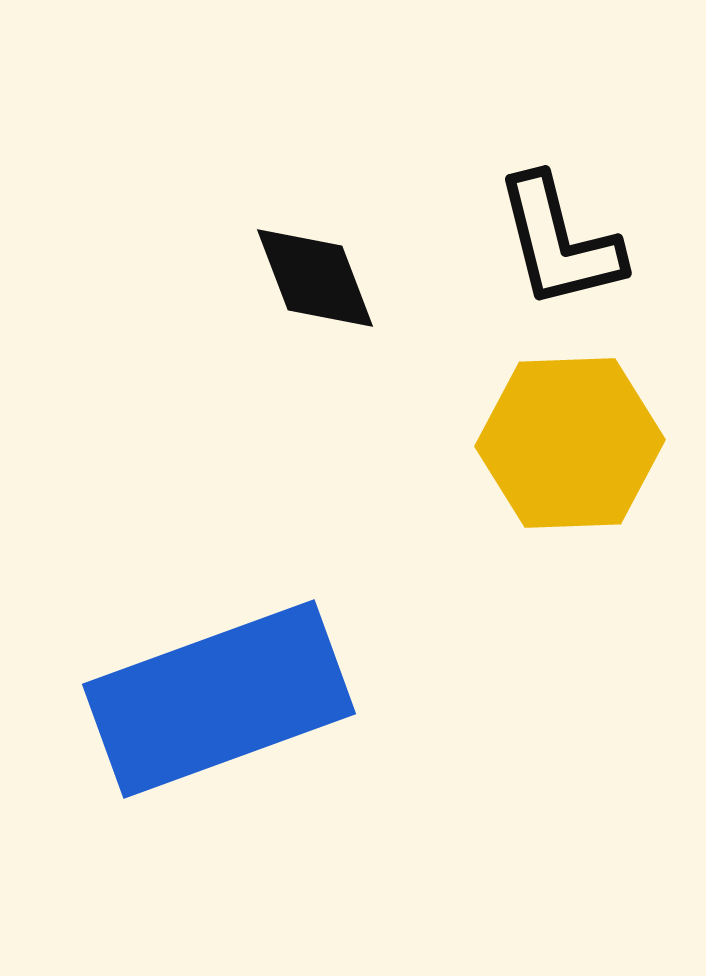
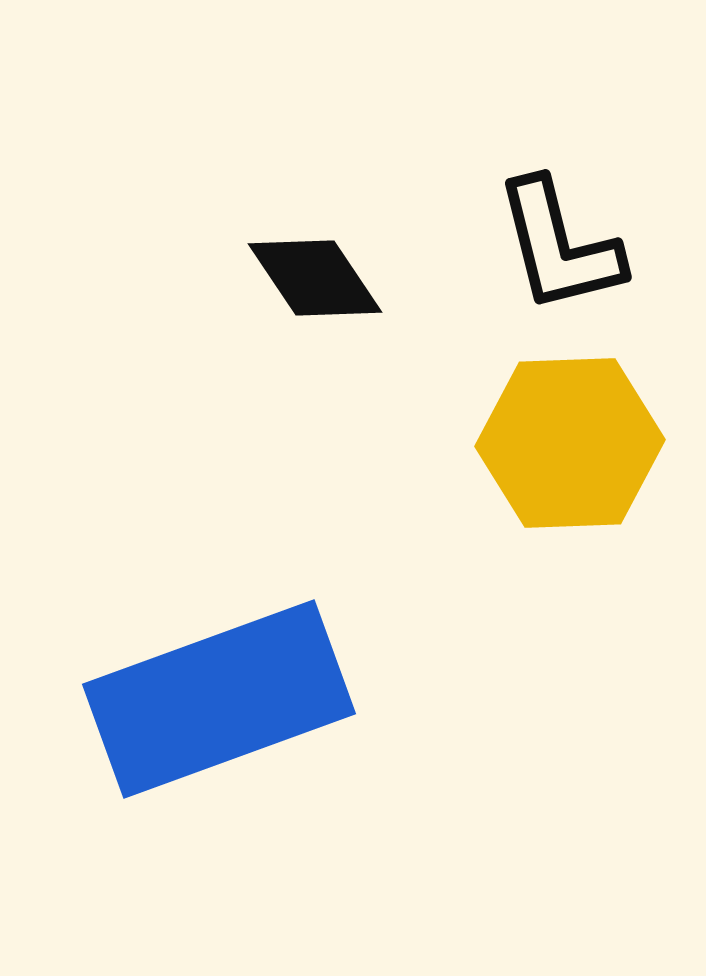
black L-shape: moved 4 px down
black diamond: rotated 13 degrees counterclockwise
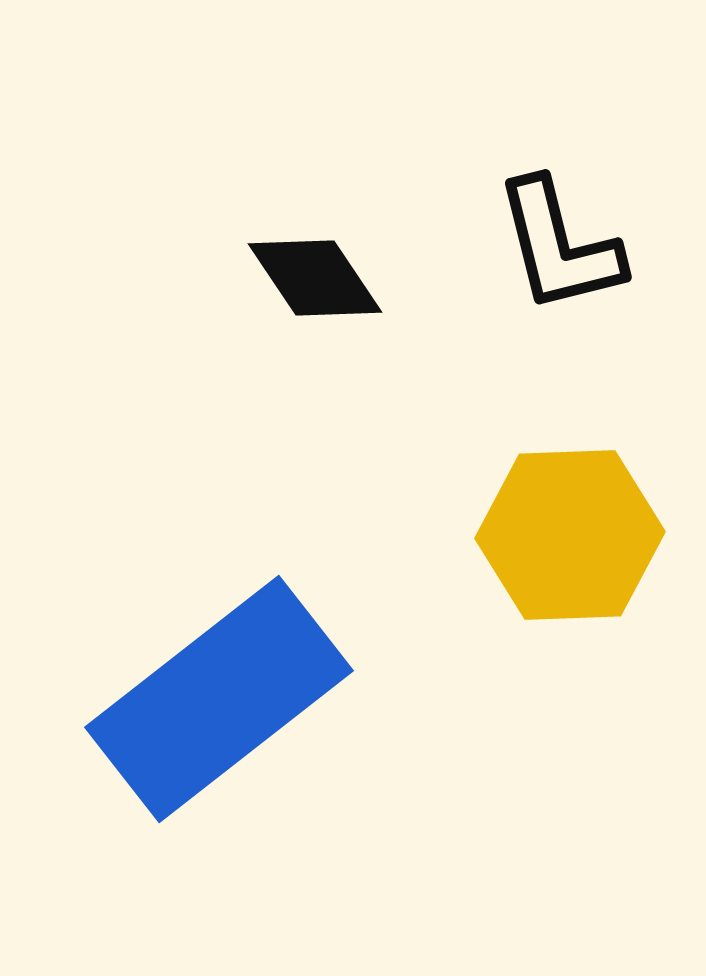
yellow hexagon: moved 92 px down
blue rectangle: rotated 18 degrees counterclockwise
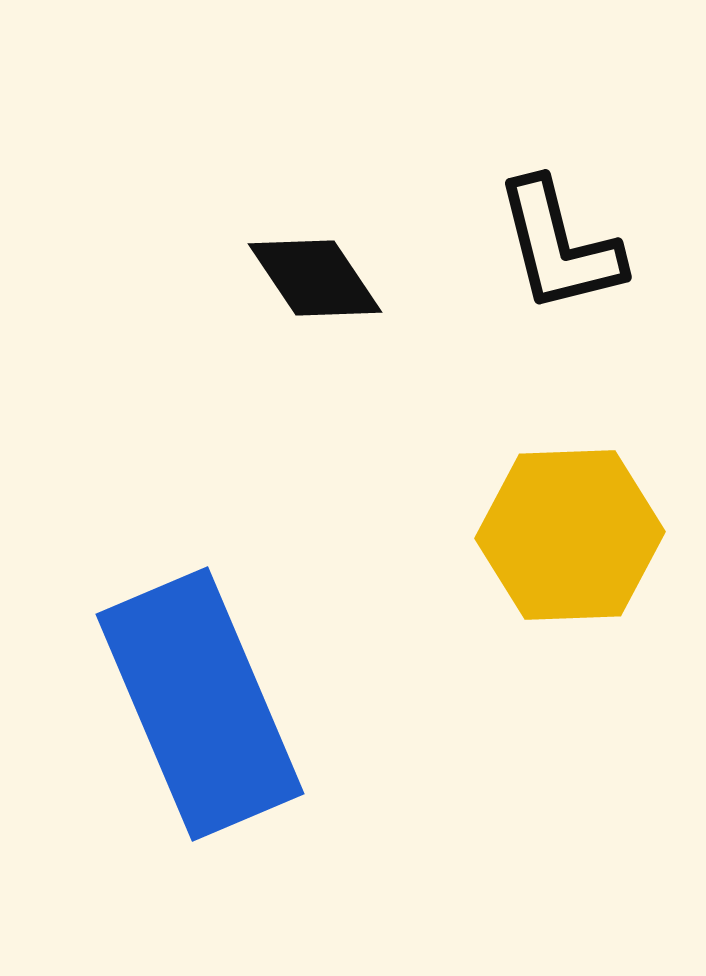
blue rectangle: moved 19 px left, 5 px down; rotated 75 degrees counterclockwise
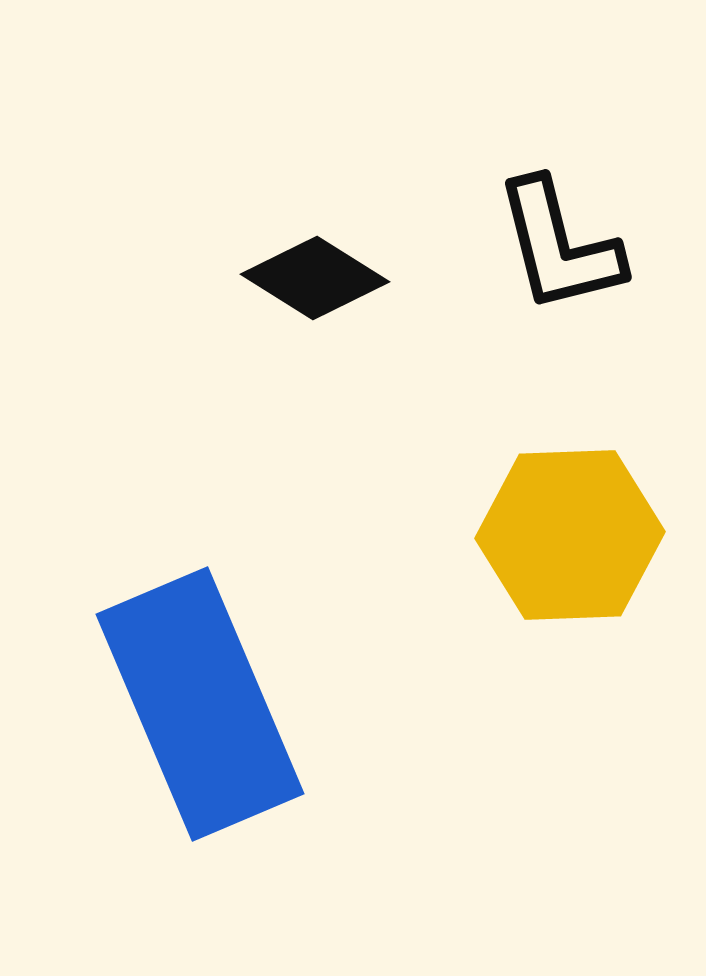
black diamond: rotated 24 degrees counterclockwise
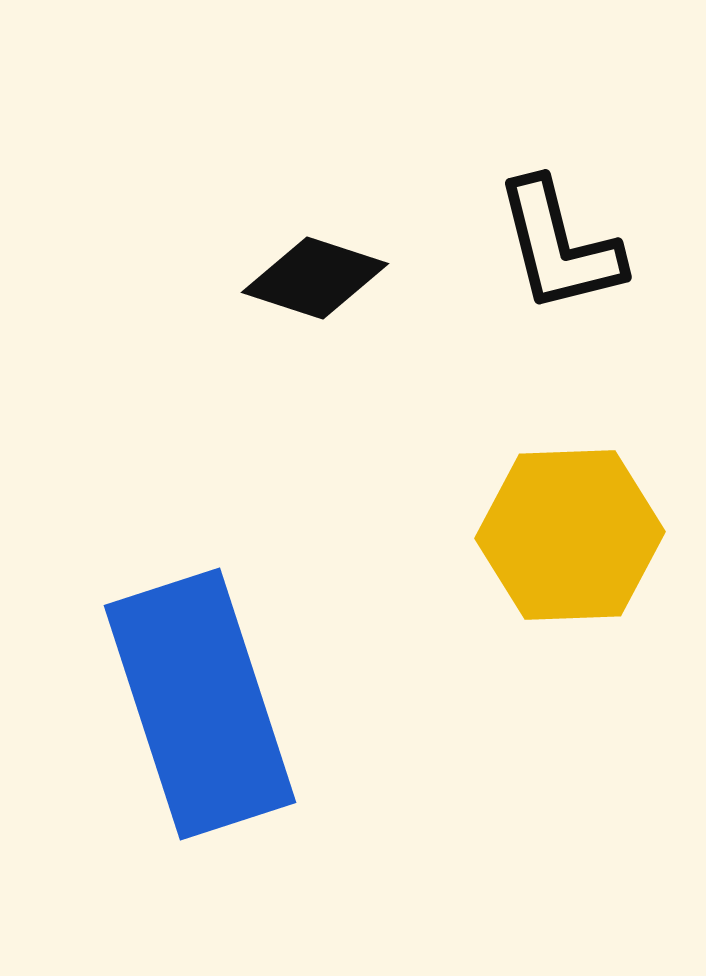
black diamond: rotated 14 degrees counterclockwise
blue rectangle: rotated 5 degrees clockwise
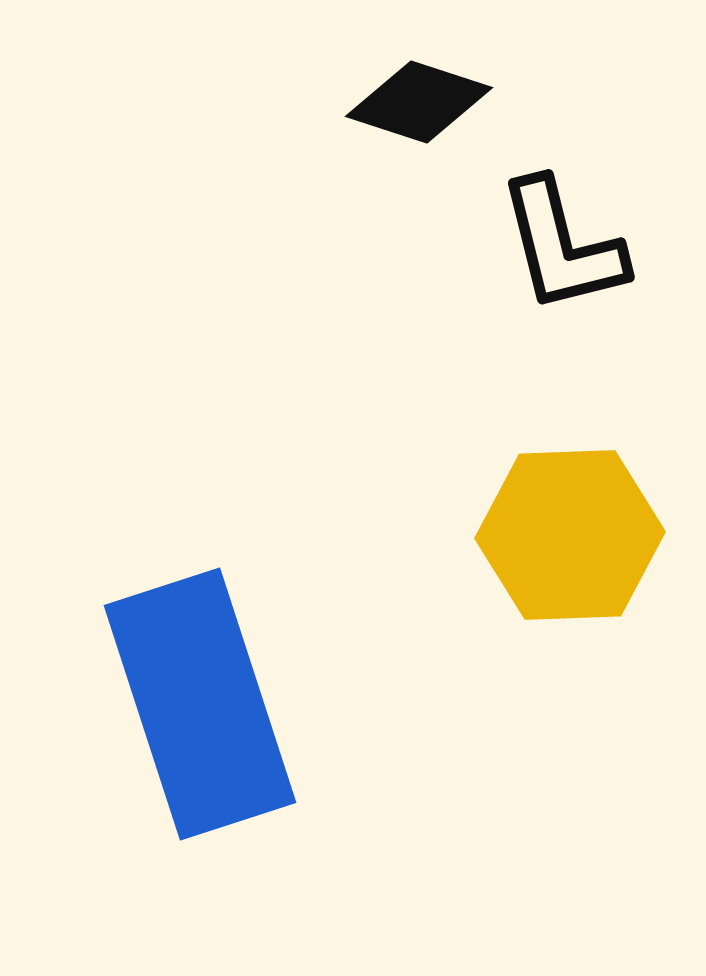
black L-shape: moved 3 px right
black diamond: moved 104 px right, 176 px up
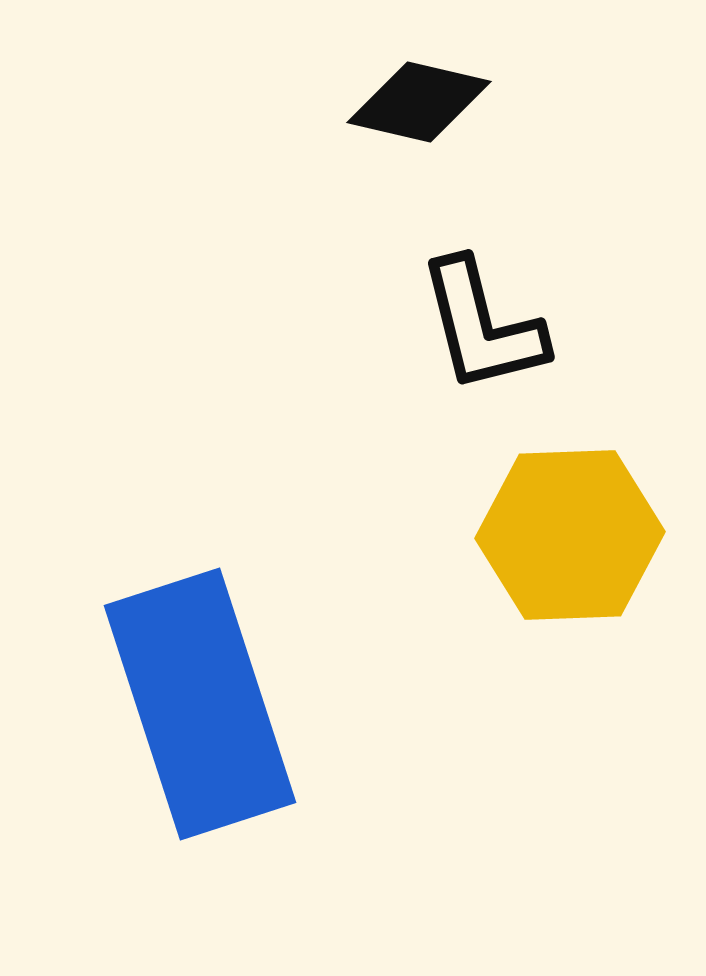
black diamond: rotated 5 degrees counterclockwise
black L-shape: moved 80 px left, 80 px down
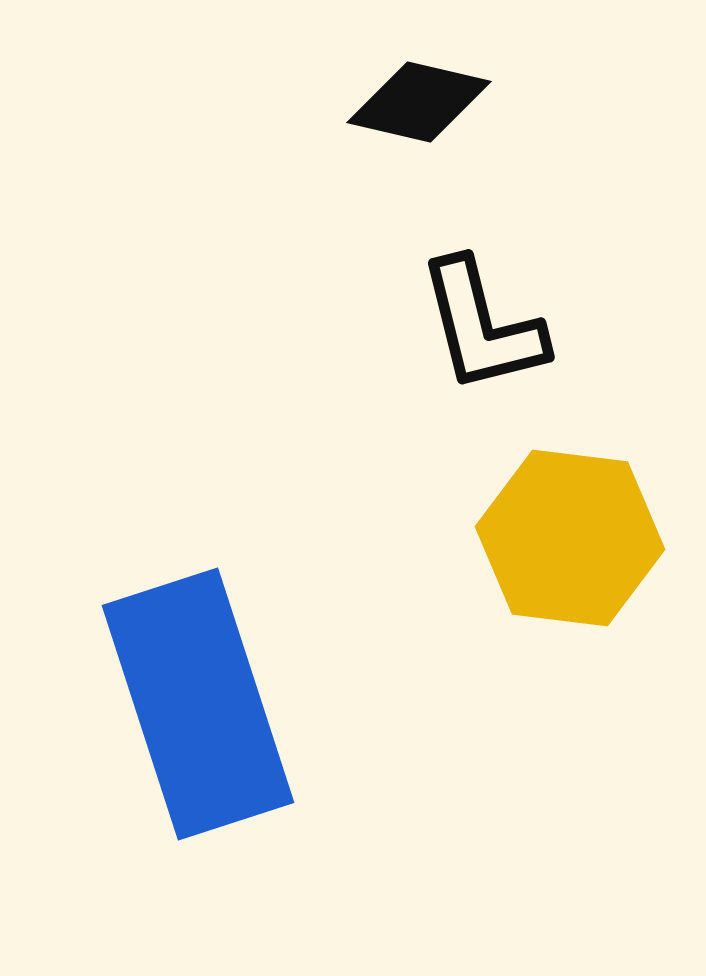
yellow hexagon: moved 3 px down; rotated 9 degrees clockwise
blue rectangle: moved 2 px left
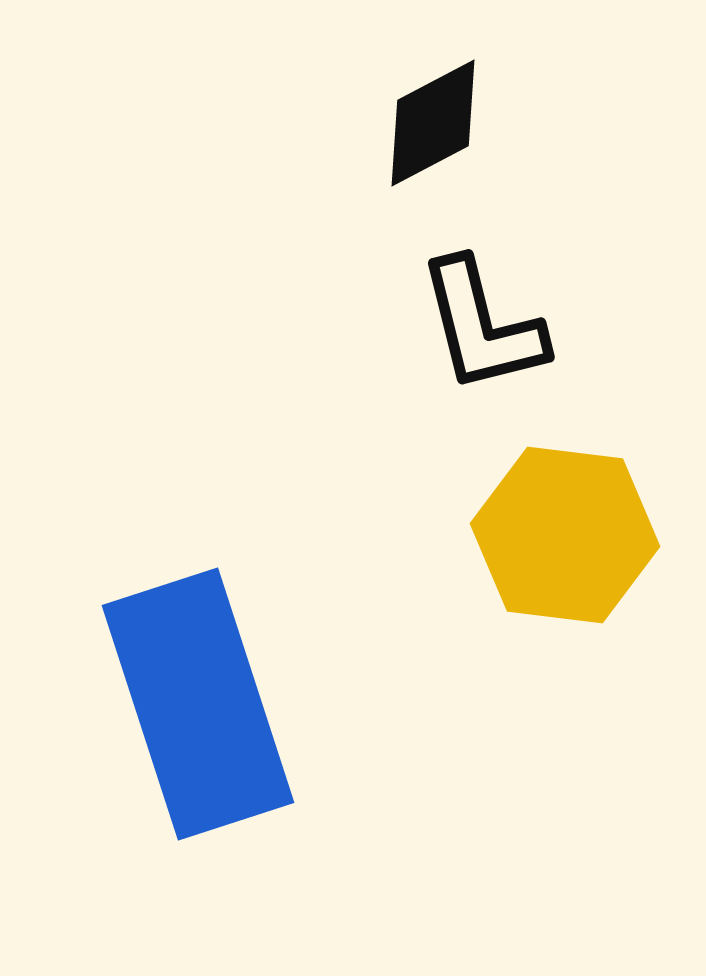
black diamond: moved 14 px right, 21 px down; rotated 41 degrees counterclockwise
yellow hexagon: moved 5 px left, 3 px up
